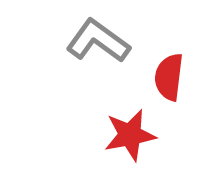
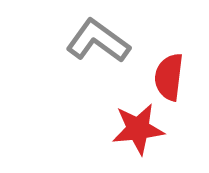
red star: moved 8 px right, 6 px up; rotated 4 degrees clockwise
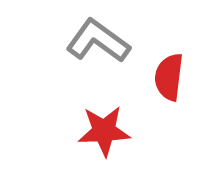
red star: moved 34 px left, 2 px down; rotated 4 degrees clockwise
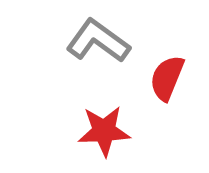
red semicircle: moved 2 px left, 1 px down; rotated 15 degrees clockwise
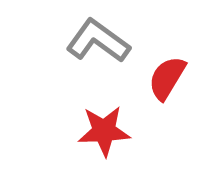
red semicircle: rotated 9 degrees clockwise
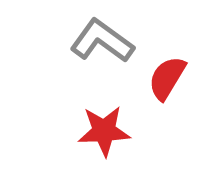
gray L-shape: moved 4 px right
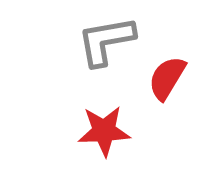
gray L-shape: moved 4 px right; rotated 46 degrees counterclockwise
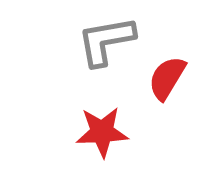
red star: moved 2 px left, 1 px down
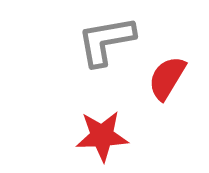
red star: moved 4 px down
